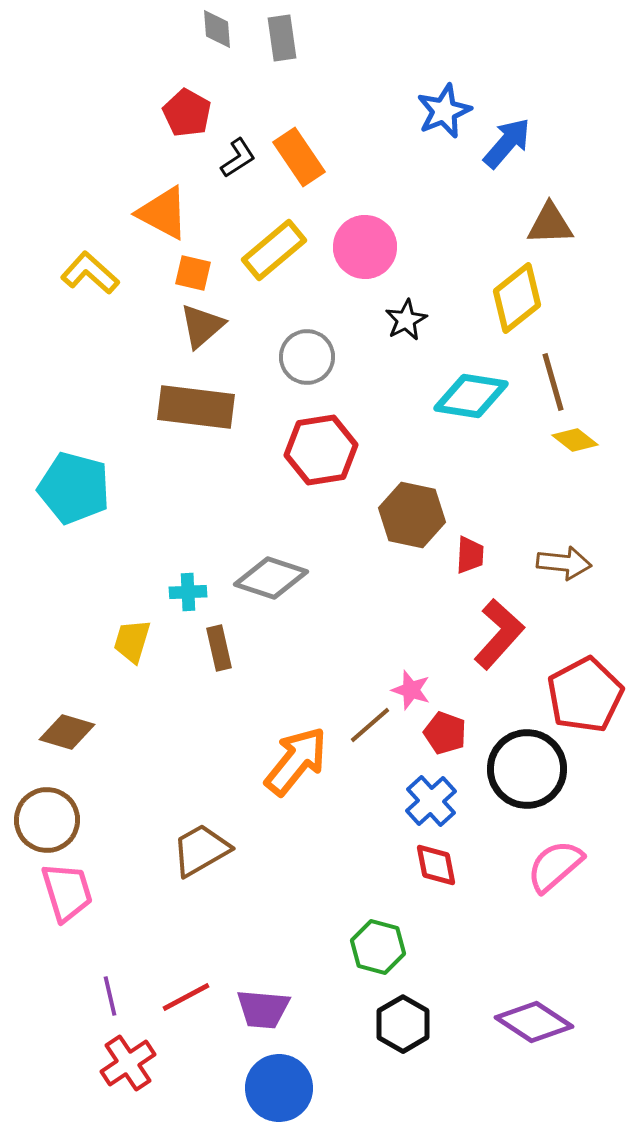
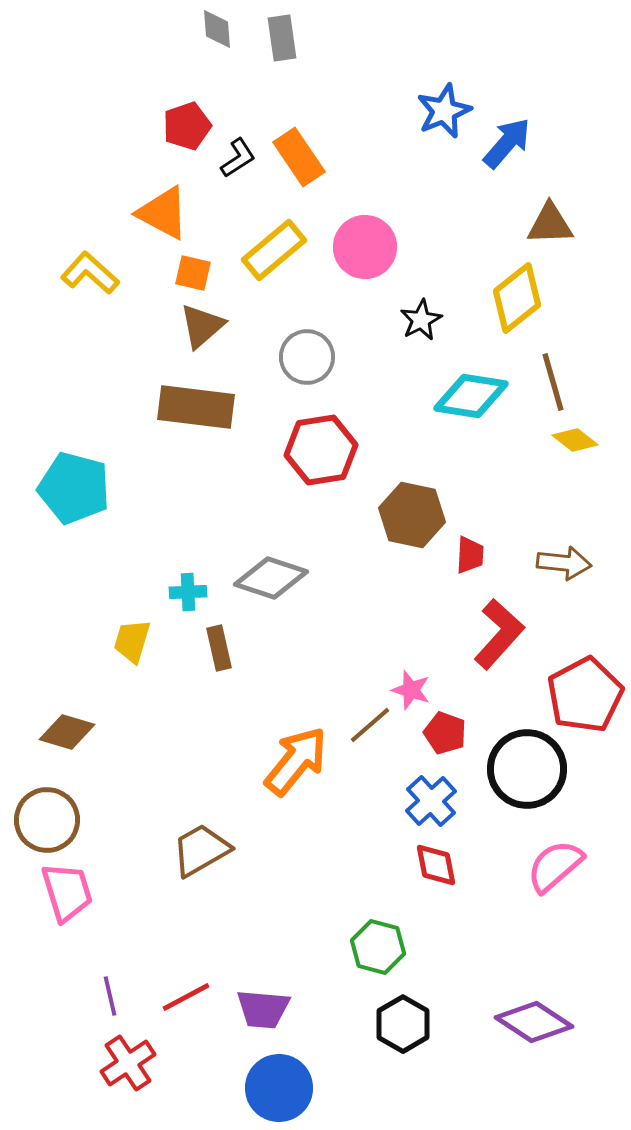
red pentagon at (187, 113): moved 13 px down; rotated 24 degrees clockwise
black star at (406, 320): moved 15 px right
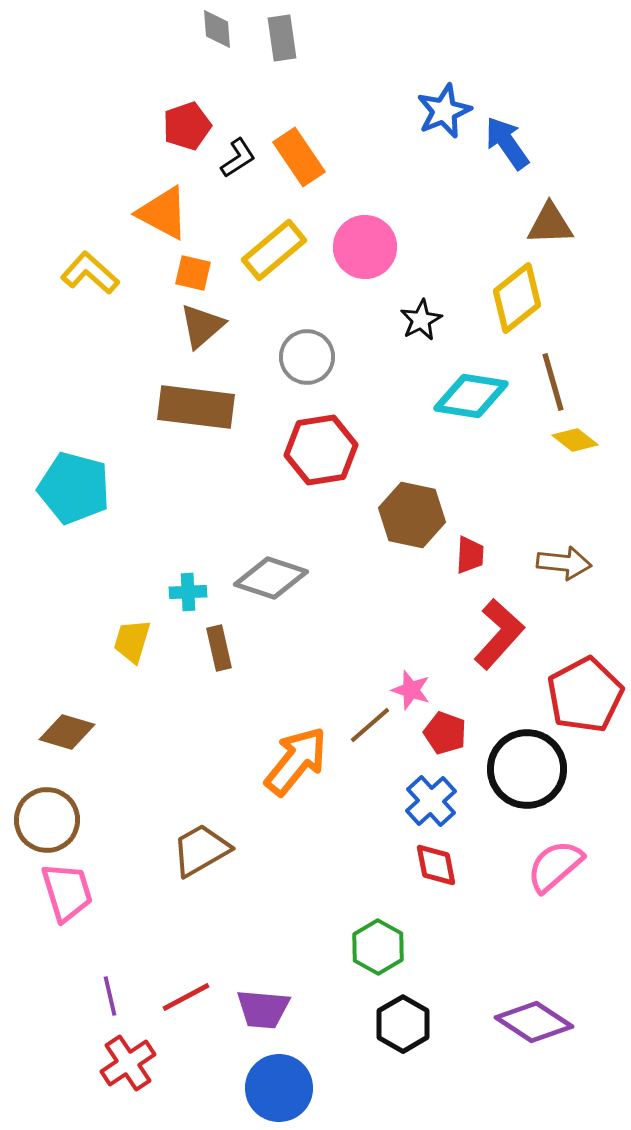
blue arrow at (507, 143): rotated 76 degrees counterclockwise
green hexagon at (378, 947): rotated 14 degrees clockwise
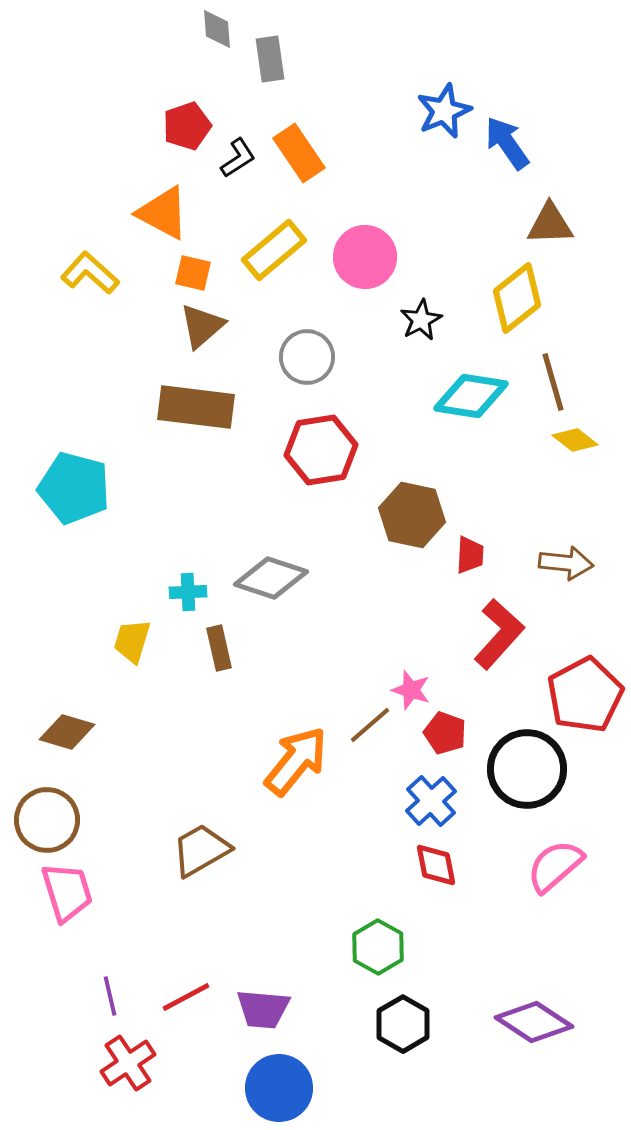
gray rectangle at (282, 38): moved 12 px left, 21 px down
orange rectangle at (299, 157): moved 4 px up
pink circle at (365, 247): moved 10 px down
brown arrow at (564, 563): moved 2 px right
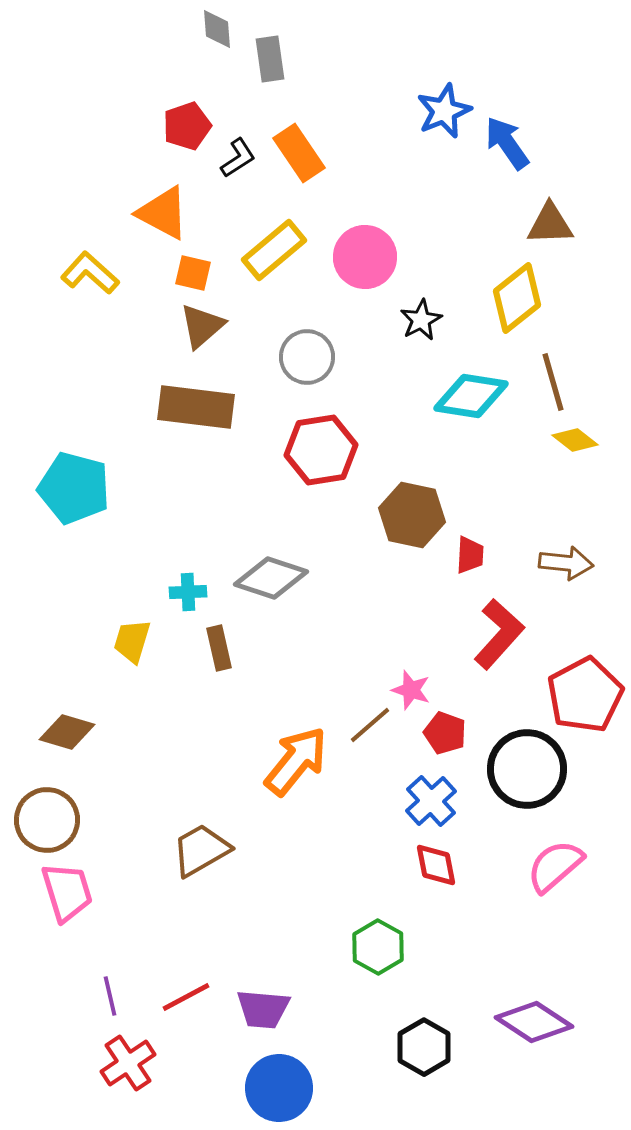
black hexagon at (403, 1024): moved 21 px right, 23 px down
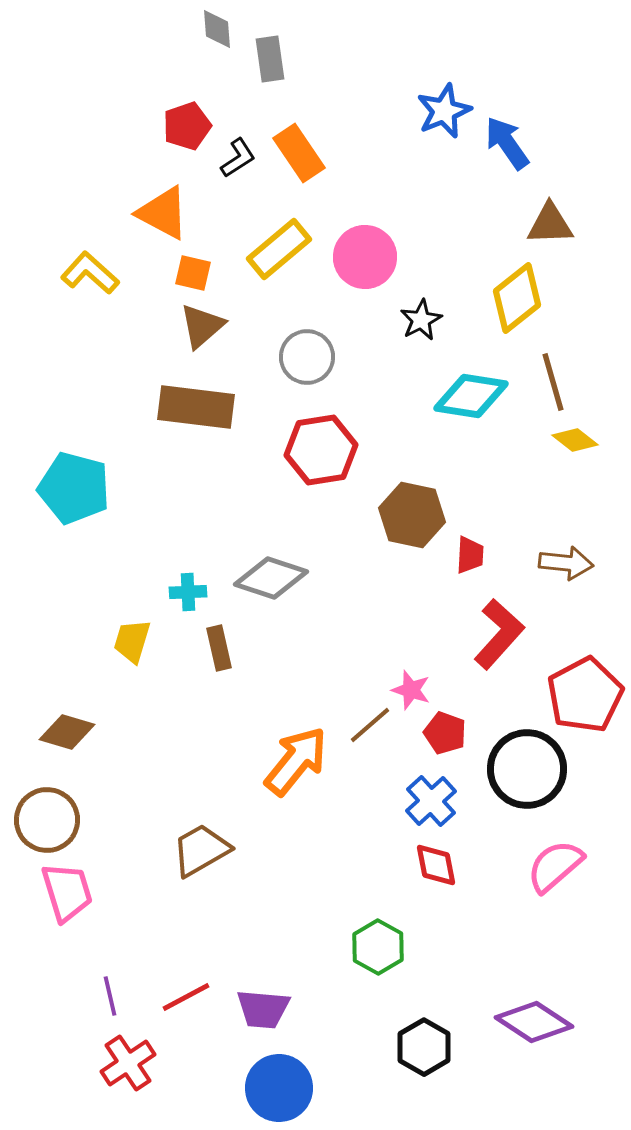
yellow rectangle at (274, 250): moved 5 px right, 1 px up
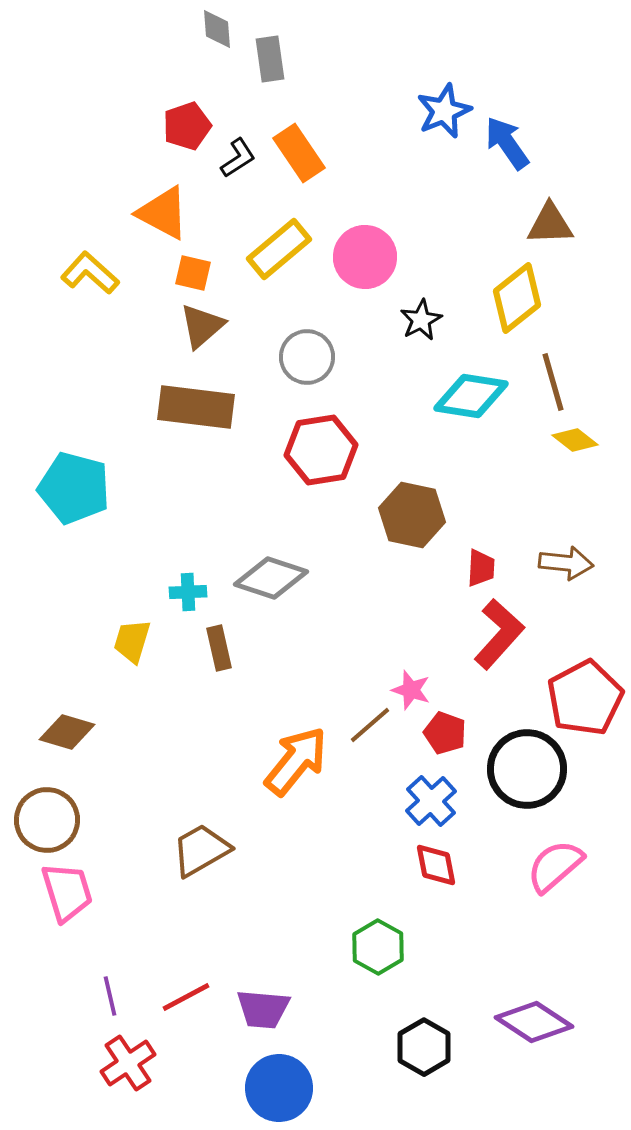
red trapezoid at (470, 555): moved 11 px right, 13 px down
red pentagon at (585, 695): moved 3 px down
